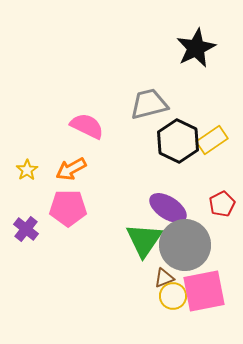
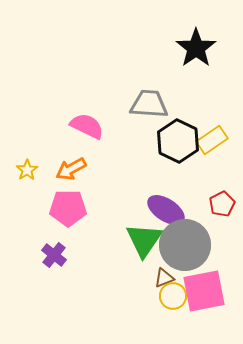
black star: rotated 9 degrees counterclockwise
gray trapezoid: rotated 18 degrees clockwise
purple ellipse: moved 2 px left, 2 px down
purple cross: moved 28 px right, 26 px down
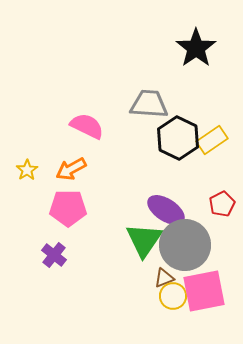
black hexagon: moved 3 px up
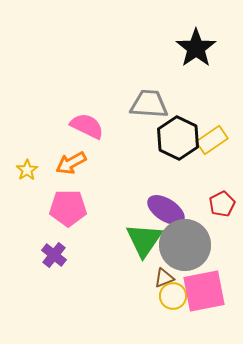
orange arrow: moved 6 px up
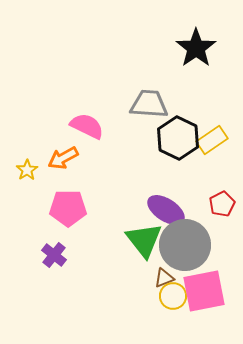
orange arrow: moved 8 px left, 5 px up
green triangle: rotated 12 degrees counterclockwise
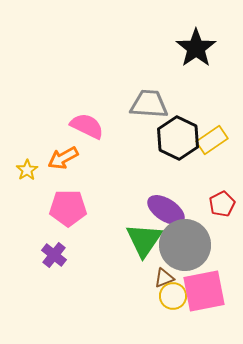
green triangle: rotated 12 degrees clockwise
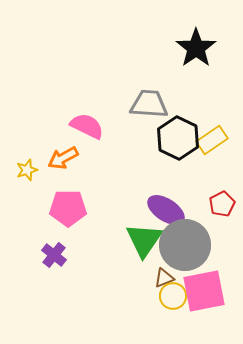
yellow star: rotated 15 degrees clockwise
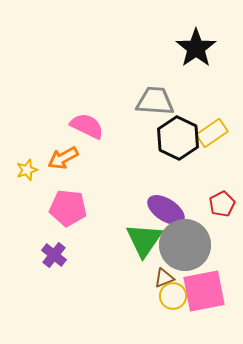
gray trapezoid: moved 6 px right, 3 px up
yellow rectangle: moved 7 px up
pink pentagon: rotated 6 degrees clockwise
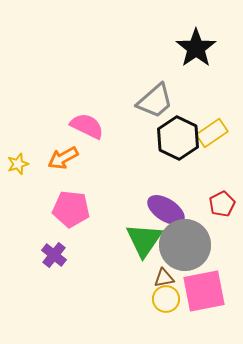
gray trapezoid: rotated 135 degrees clockwise
yellow star: moved 9 px left, 6 px up
pink pentagon: moved 3 px right, 1 px down
brown triangle: rotated 10 degrees clockwise
yellow circle: moved 7 px left, 3 px down
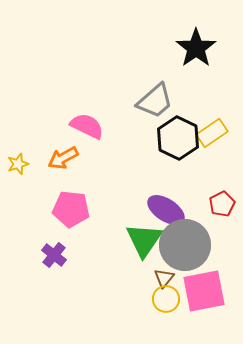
brown triangle: rotated 40 degrees counterclockwise
